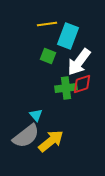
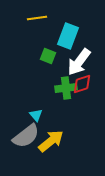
yellow line: moved 10 px left, 6 px up
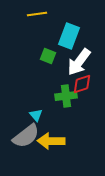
yellow line: moved 4 px up
cyan rectangle: moved 1 px right
green cross: moved 8 px down
yellow arrow: rotated 140 degrees counterclockwise
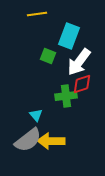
gray semicircle: moved 2 px right, 4 px down
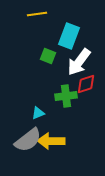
red diamond: moved 4 px right
cyan triangle: moved 2 px right, 2 px up; rotated 48 degrees clockwise
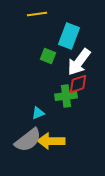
red diamond: moved 8 px left
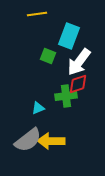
cyan triangle: moved 5 px up
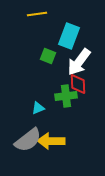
red diamond: rotated 75 degrees counterclockwise
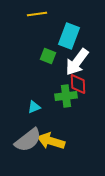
white arrow: moved 2 px left
cyan triangle: moved 4 px left, 1 px up
yellow arrow: rotated 16 degrees clockwise
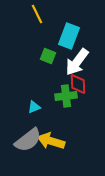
yellow line: rotated 72 degrees clockwise
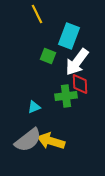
red diamond: moved 2 px right
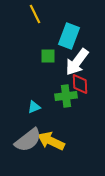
yellow line: moved 2 px left
green square: rotated 21 degrees counterclockwise
yellow arrow: rotated 8 degrees clockwise
